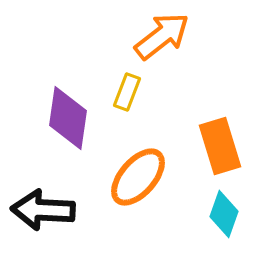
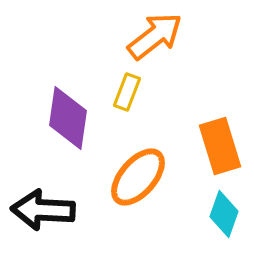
orange arrow: moved 7 px left
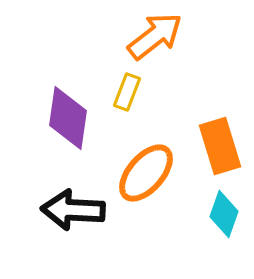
orange ellipse: moved 8 px right, 4 px up
black arrow: moved 30 px right
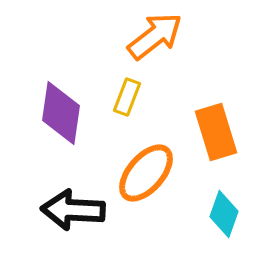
yellow rectangle: moved 5 px down
purple diamond: moved 7 px left, 5 px up
orange rectangle: moved 4 px left, 14 px up
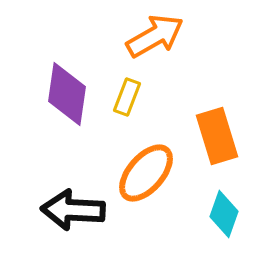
orange arrow: rotated 8 degrees clockwise
purple diamond: moved 6 px right, 19 px up
orange rectangle: moved 1 px right, 4 px down
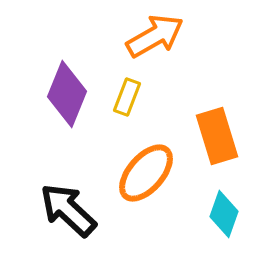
purple diamond: rotated 14 degrees clockwise
black arrow: moved 5 px left; rotated 40 degrees clockwise
